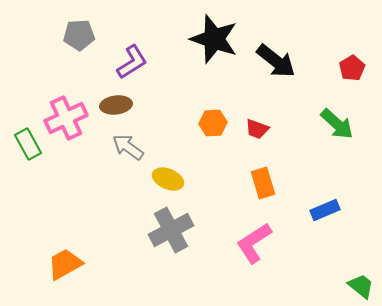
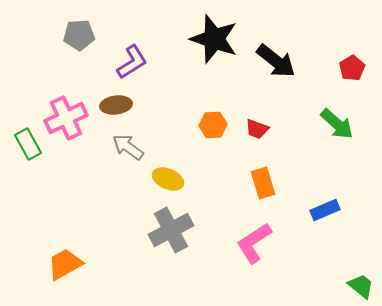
orange hexagon: moved 2 px down
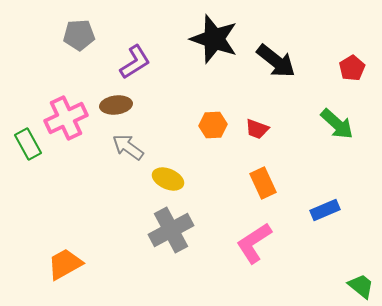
purple L-shape: moved 3 px right
orange rectangle: rotated 8 degrees counterclockwise
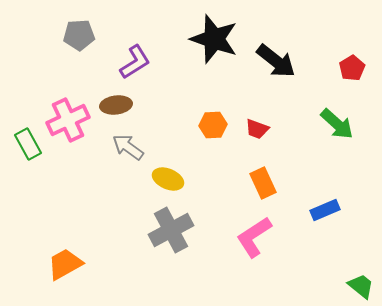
pink cross: moved 2 px right, 2 px down
pink L-shape: moved 6 px up
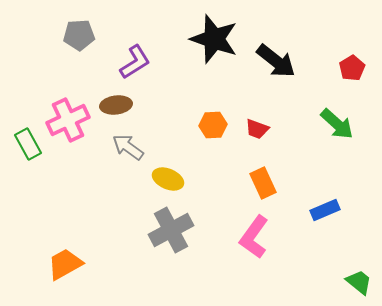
pink L-shape: rotated 21 degrees counterclockwise
green trapezoid: moved 2 px left, 4 px up
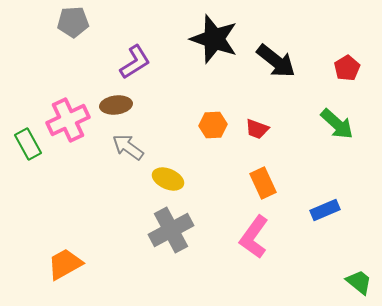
gray pentagon: moved 6 px left, 13 px up
red pentagon: moved 5 px left
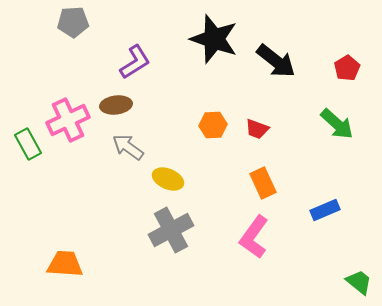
orange trapezoid: rotated 33 degrees clockwise
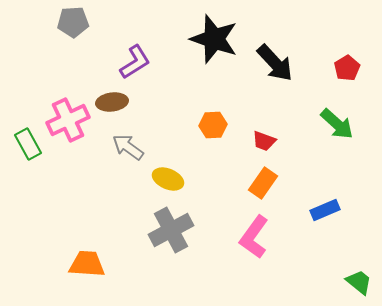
black arrow: moved 1 px left, 2 px down; rotated 9 degrees clockwise
brown ellipse: moved 4 px left, 3 px up
red trapezoid: moved 7 px right, 12 px down
orange rectangle: rotated 60 degrees clockwise
orange trapezoid: moved 22 px right
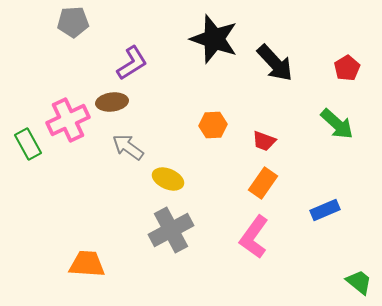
purple L-shape: moved 3 px left, 1 px down
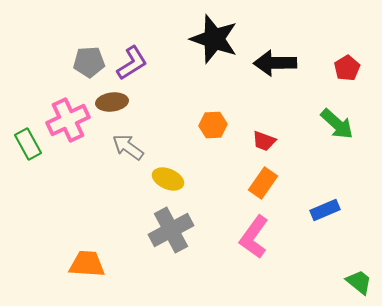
gray pentagon: moved 16 px right, 40 px down
black arrow: rotated 132 degrees clockwise
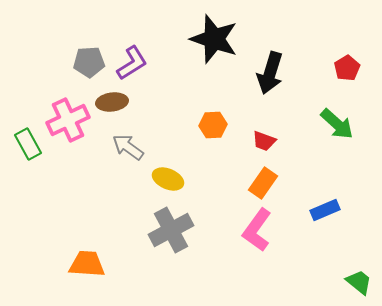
black arrow: moved 5 px left, 10 px down; rotated 72 degrees counterclockwise
pink L-shape: moved 3 px right, 7 px up
